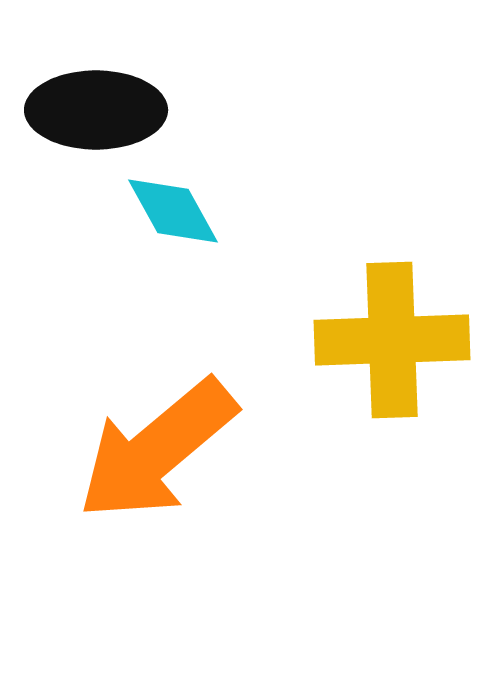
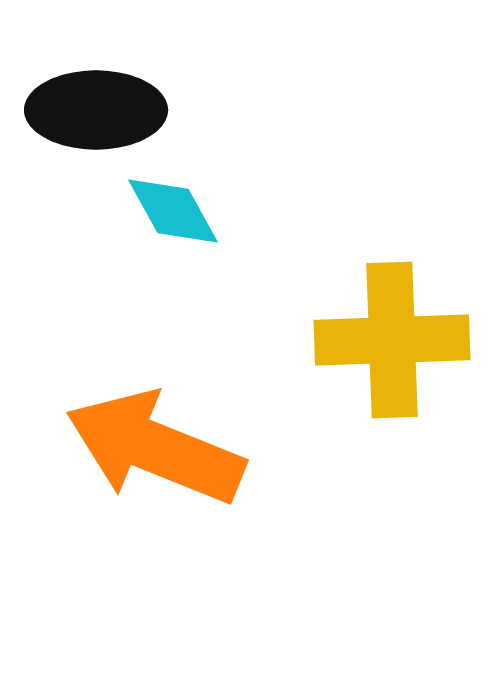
orange arrow: moved 2 px left, 2 px up; rotated 62 degrees clockwise
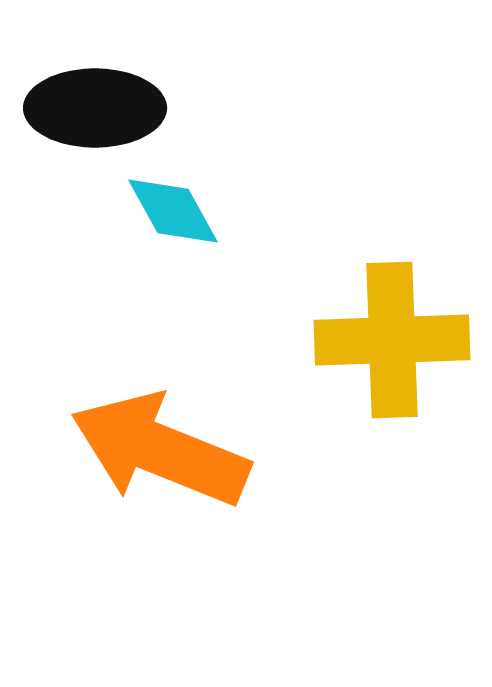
black ellipse: moved 1 px left, 2 px up
orange arrow: moved 5 px right, 2 px down
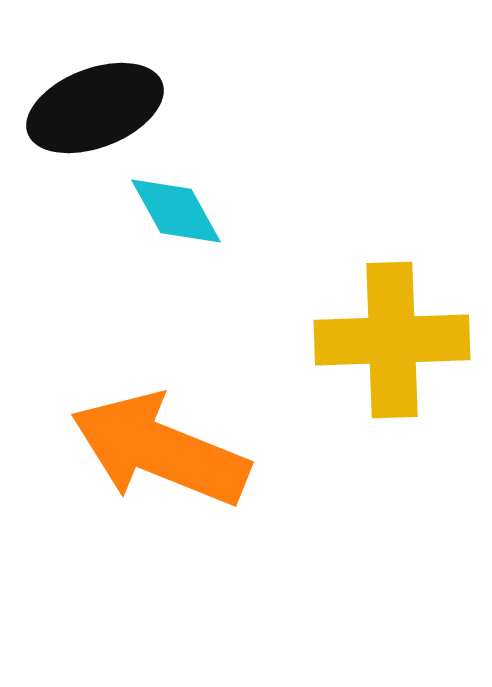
black ellipse: rotated 21 degrees counterclockwise
cyan diamond: moved 3 px right
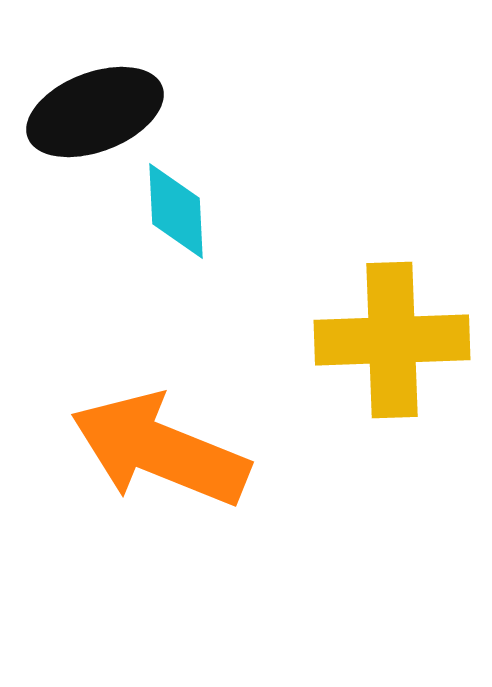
black ellipse: moved 4 px down
cyan diamond: rotated 26 degrees clockwise
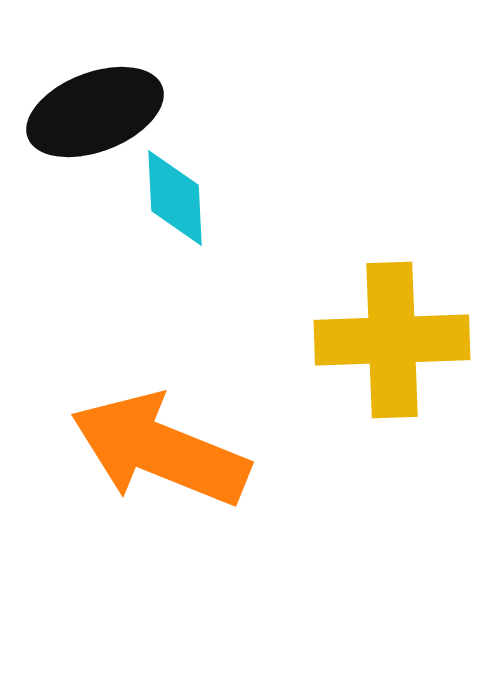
cyan diamond: moved 1 px left, 13 px up
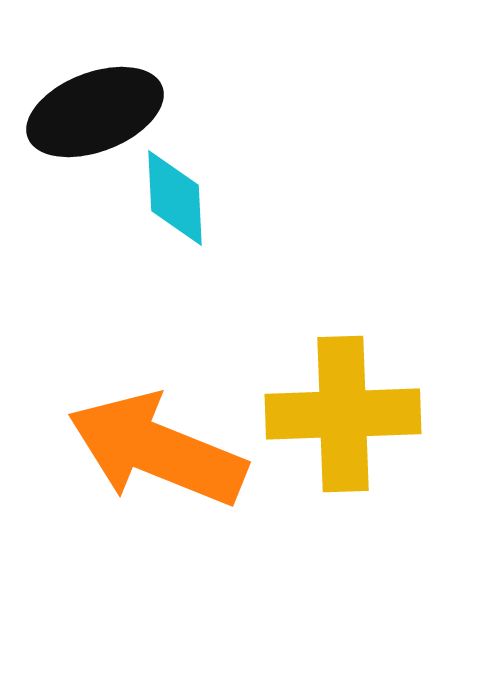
yellow cross: moved 49 px left, 74 px down
orange arrow: moved 3 px left
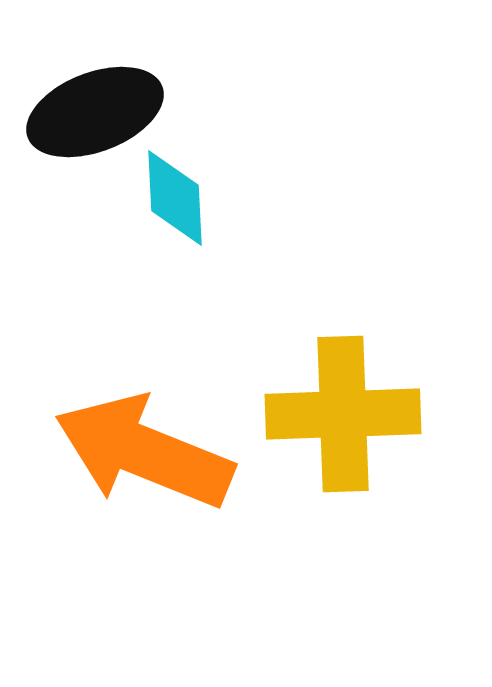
orange arrow: moved 13 px left, 2 px down
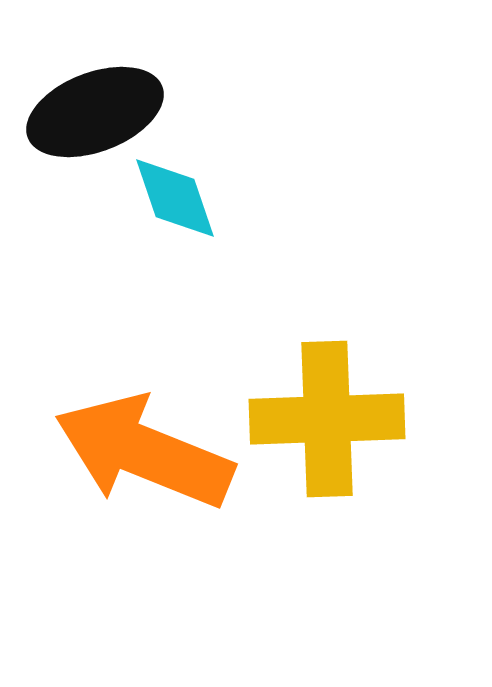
cyan diamond: rotated 16 degrees counterclockwise
yellow cross: moved 16 px left, 5 px down
